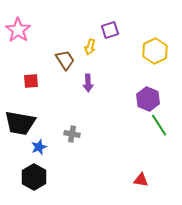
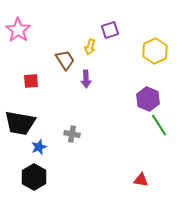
purple arrow: moved 2 px left, 4 px up
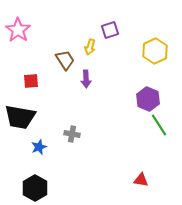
black trapezoid: moved 6 px up
black hexagon: moved 1 px right, 11 px down
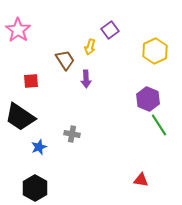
purple square: rotated 18 degrees counterclockwise
black trapezoid: rotated 24 degrees clockwise
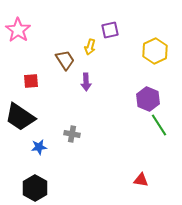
purple square: rotated 24 degrees clockwise
purple arrow: moved 3 px down
blue star: rotated 14 degrees clockwise
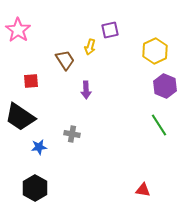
purple arrow: moved 8 px down
purple hexagon: moved 17 px right, 13 px up
red triangle: moved 2 px right, 10 px down
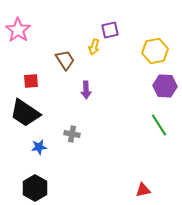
yellow arrow: moved 4 px right
yellow hexagon: rotated 15 degrees clockwise
purple hexagon: rotated 20 degrees counterclockwise
black trapezoid: moved 5 px right, 4 px up
red triangle: rotated 21 degrees counterclockwise
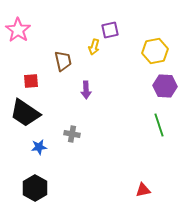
brown trapezoid: moved 2 px left, 1 px down; rotated 20 degrees clockwise
green line: rotated 15 degrees clockwise
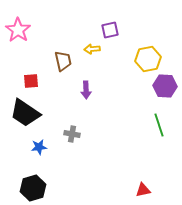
yellow arrow: moved 2 px left, 2 px down; rotated 70 degrees clockwise
yellow hexagon: moved 7 px left, 8 px down
black hexagon: moved 2 px left; rotated 15 degrees clockwise
